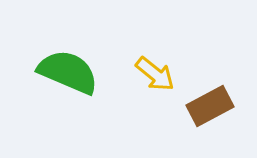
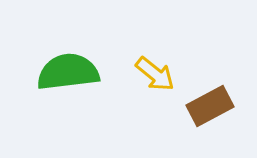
green semicircle: rotated 30 degrees counterclockwise
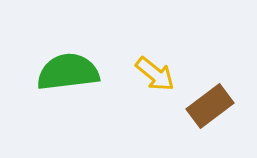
brown rectangle: rotated 9 degrees counterclockwise
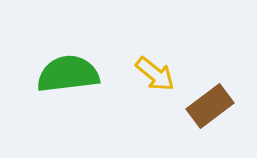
green semicircle: moved 2 px down
